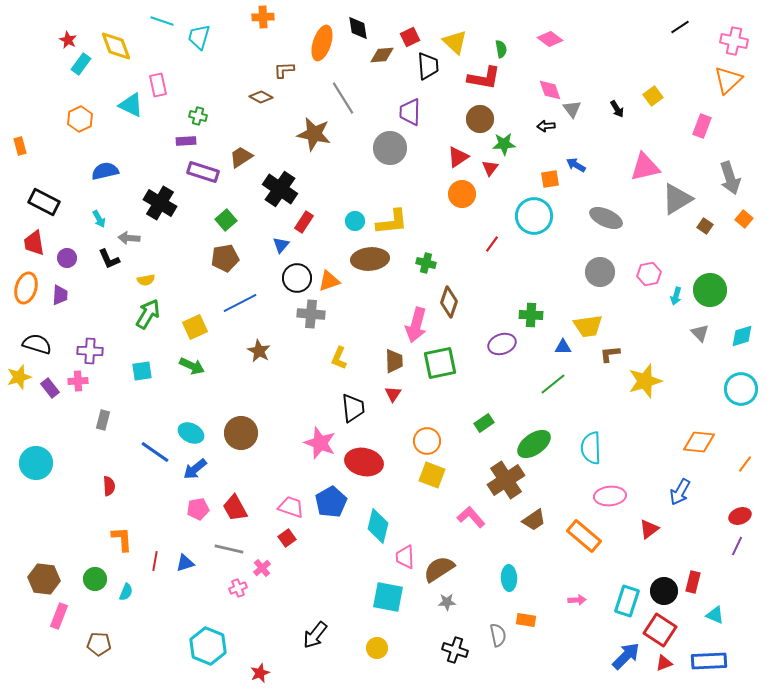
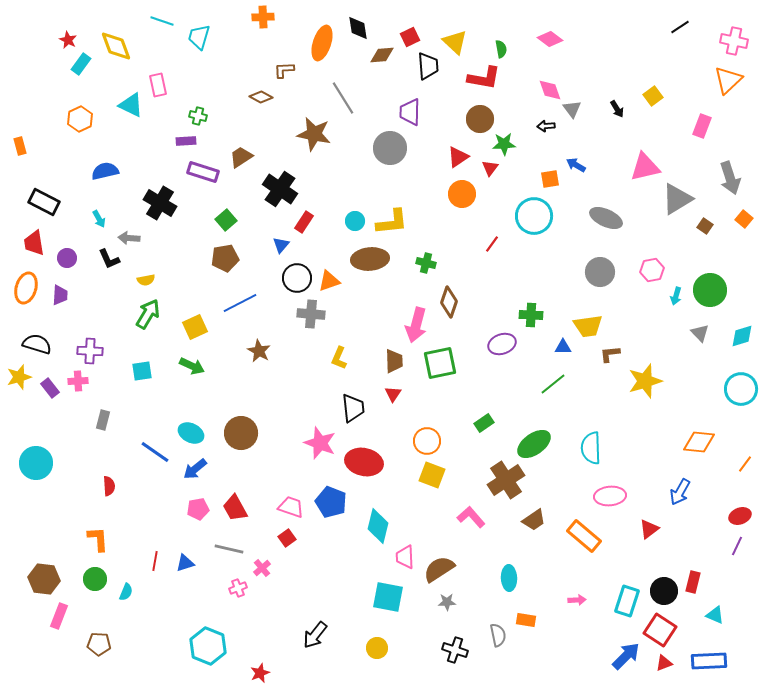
pink hexagon at (649, 274): moved 3 px right, 4 px up
blue pentagon at (331, 502): rotated 20 degrees counterclockwise
orange L-shape at (122, 539): moved 24 px left
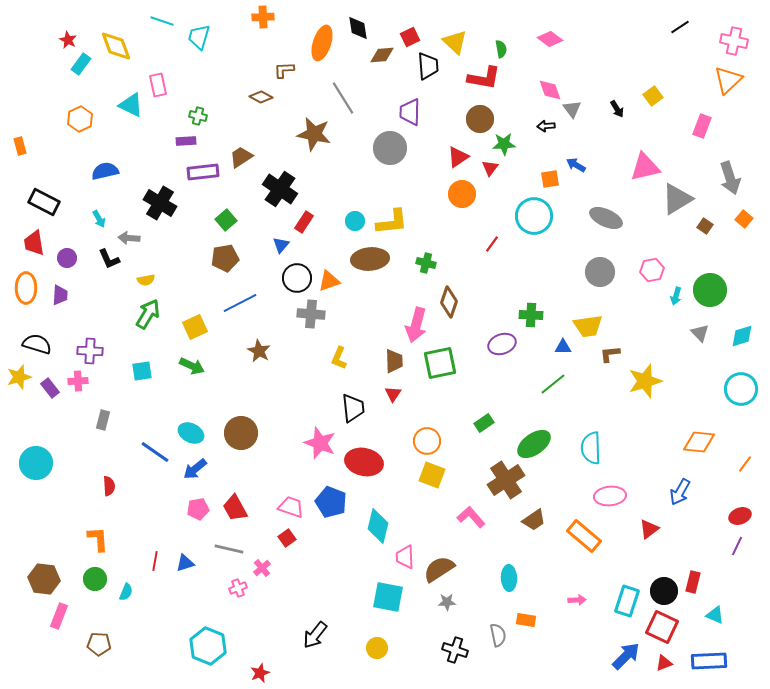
purple rectangle at (203, 172): rotated 24 degrees counterclockwise
orange ellipse at (26, 288): rotated 16 degrees counterclockwise
red square at (660, 630): moved 2 px right, 3 px up; rotated 8 degrees counterclockwise
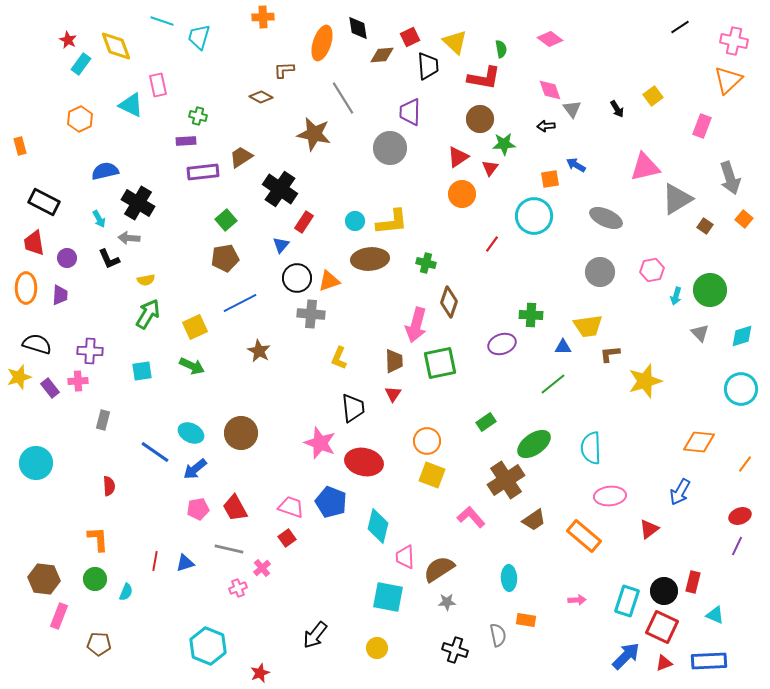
black cross at (160, 203): moved 22 px left
green rectangle at (484, 423): moved 2 px right, 1 px up
